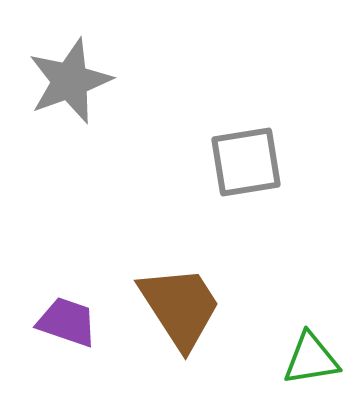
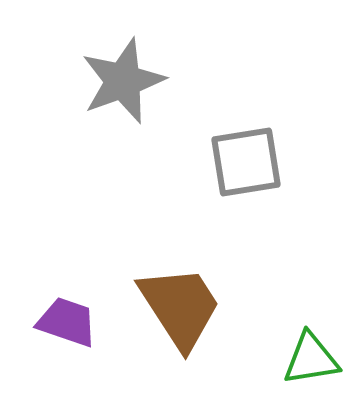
gray star: moved 53 px right
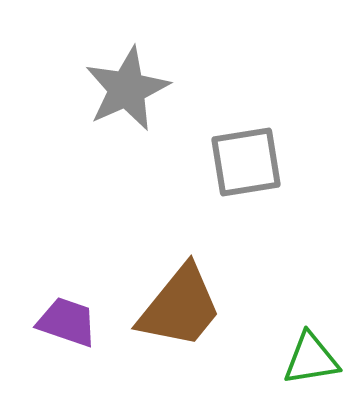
gray star: moved 4 px right, 8 px down; rotated 4 degrees counterclockwise
brown trapezoid: rotated 72 degrees clockwise
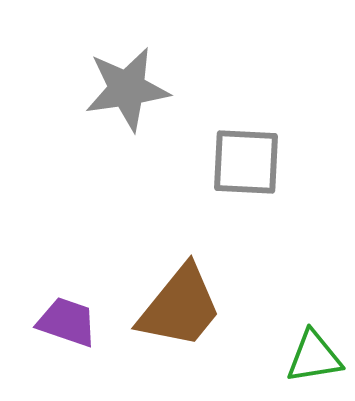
gray star: rotated 16 degrees clockwise
gray square: rotated 12 degrees clockwise
green triangle: moved 3 px right, 2 px up
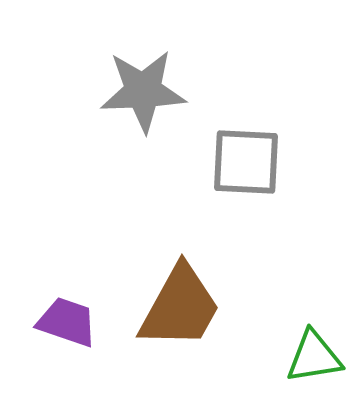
gray star: moved 16 px right, 2 px down; rotated 6 degrees clockwise
brown trapezoid: rotated 10 degrees counterclockwise
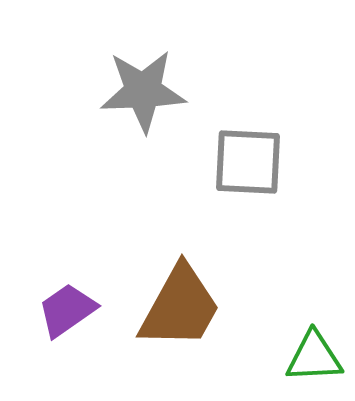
gray square: moved 2 px right
purple trapezoid: moved 12 px up; rotated 54 degrees counterclockwise
green triangle: rotated 6 degrees clockwise
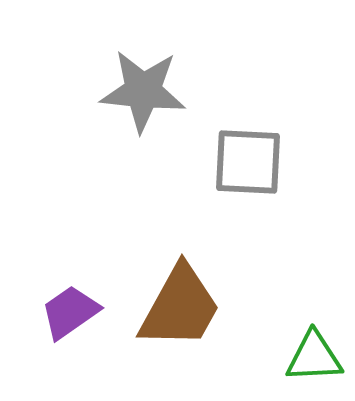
gray star: rotated 8 degrees clockwise
purple trapezoid: moved 3 px right, 2 px down
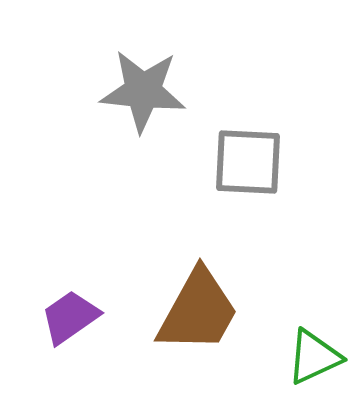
brown trapezoid: moved 18 px right, 4 px down
purple trapezoid: moved 5 px down
green triangle: rotated 22 degrees counterclockwise
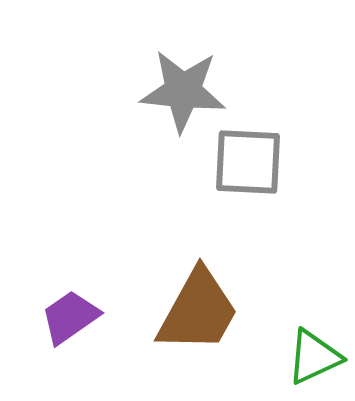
gray star: moved 40 px right
